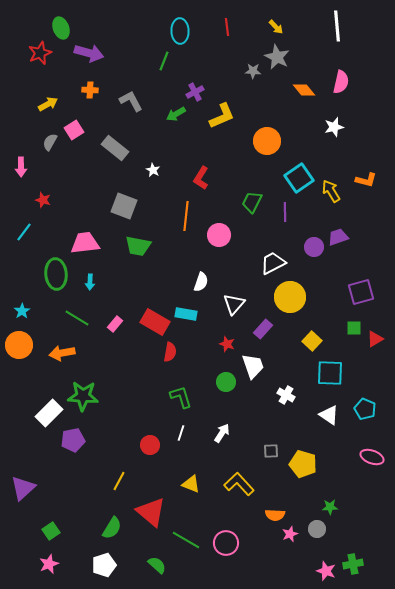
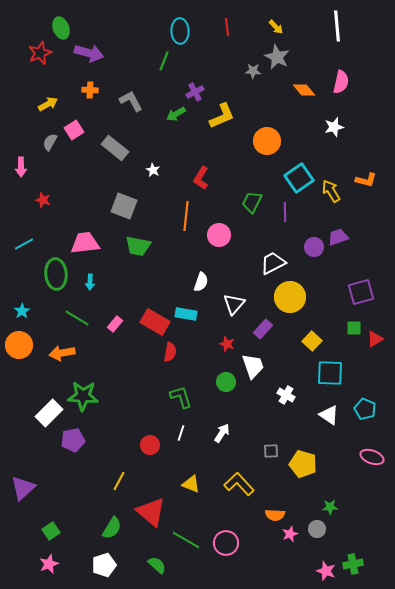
cyan line at (24, 232): moved 12 px down; rotated 24 degrees clockwise
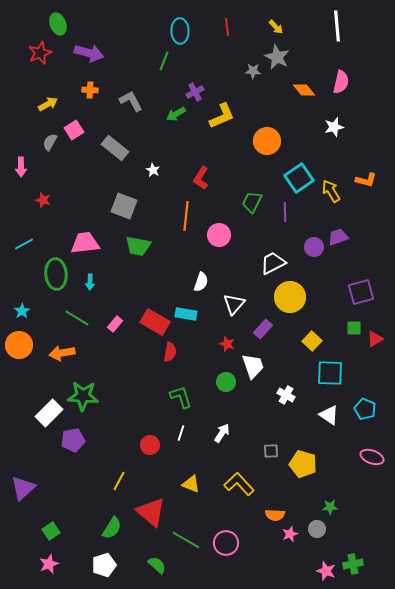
green ellipse at (61, 28): moved 3 px left, 4 px up
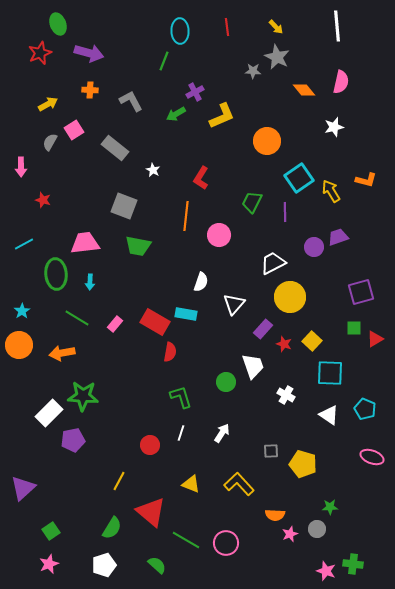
red star at (227, 344): moved 57 px right
green cross at (353, 564): rotated 18 degrees clockwise
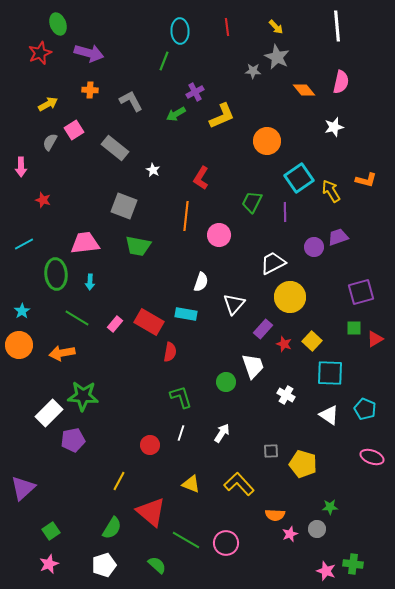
red rectangle at (155, 322): moved 6 px left
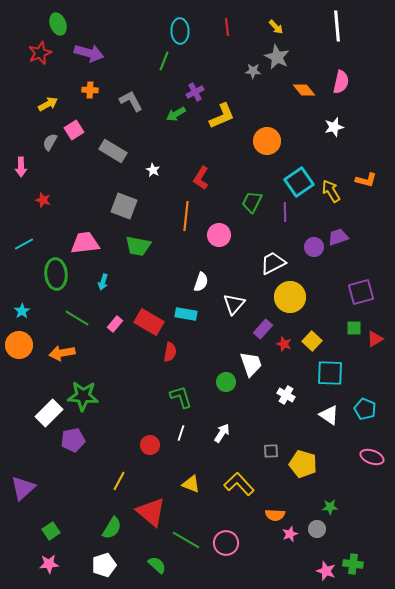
gray rectangle at (115, 148): moved 2 px left, 3 px down; rotated 8 degrees counterclockwise
cyan square at (299, 178): moved 4 px down
cyan arrow at (90, 282): moved 13 px right; rotated 14 degrees clockwise
white trapezoid at (253, 366): moved 2 px left, 2 px up
pink star at (49, 564): rotated 18 degrees clockwise
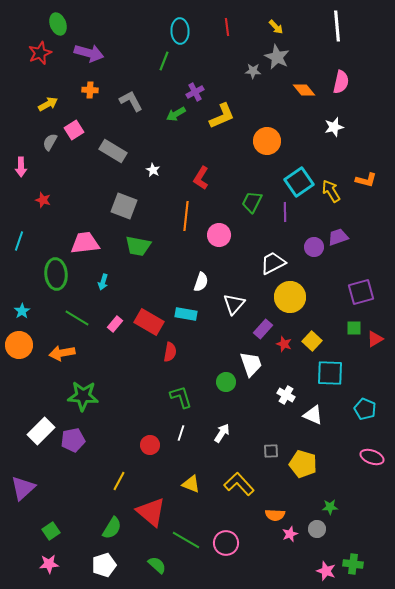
cyan line at (24, 244): moved 5 px left, 3 px up; rotated 42 degrees counterclockwise
white rectangle at (49, 413): moved 8 px left, 18 px down
white triangle at (329, 415): moved 16 px left; rotated 10 degrees counterclockwise
